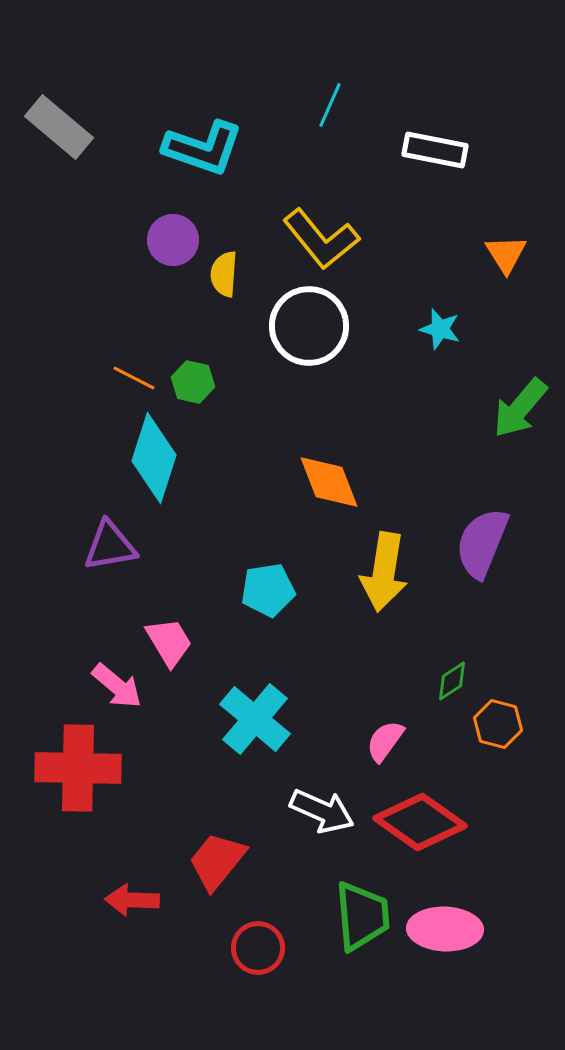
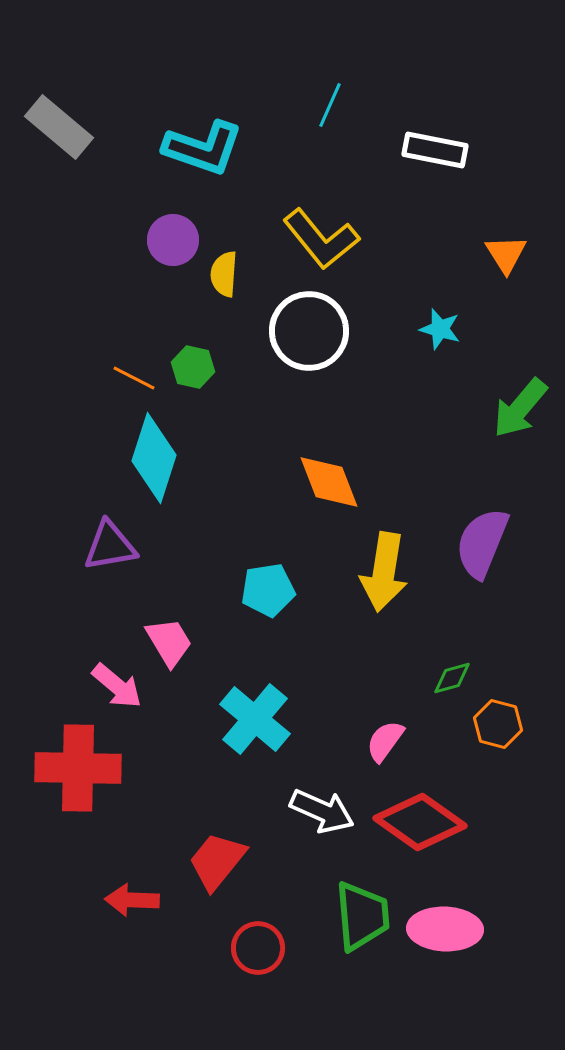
white circle: moved 5 px down
green hexagon: moved 15 px up
green diamond: moved 3 px up; rotated 18 degrees clockwise
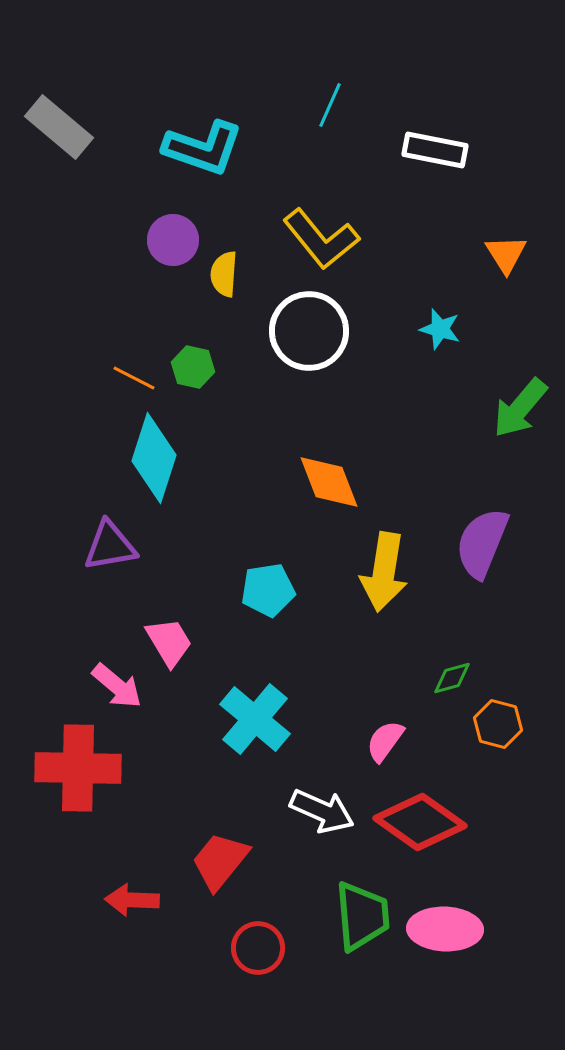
red trapezoid: moved 3 px right
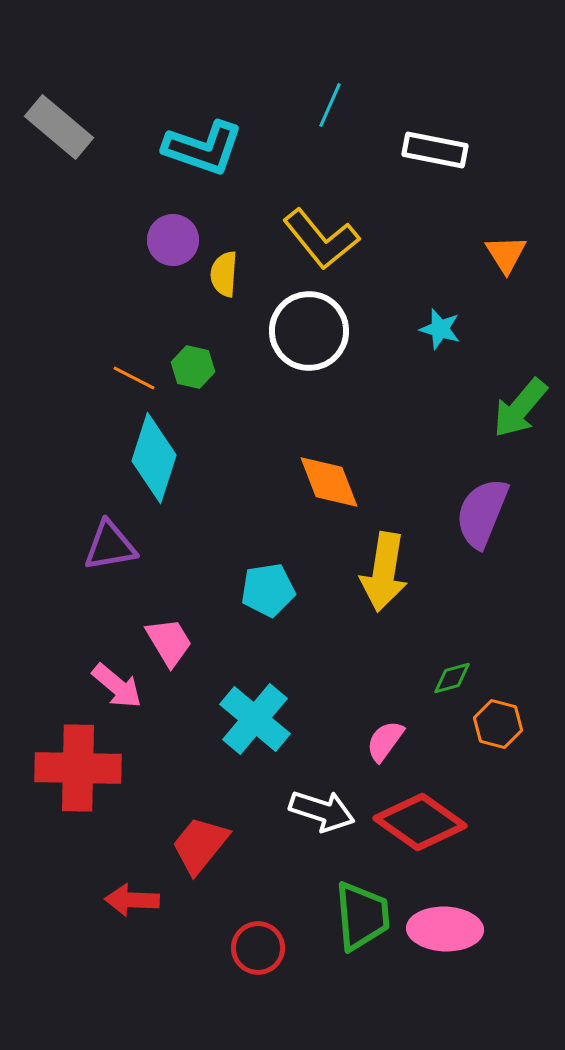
purple semicircle: moved 30 px up
white arrow: rotated 6 degrees counterclockwise
red trapezoid: moved 20 px left, 16 px up
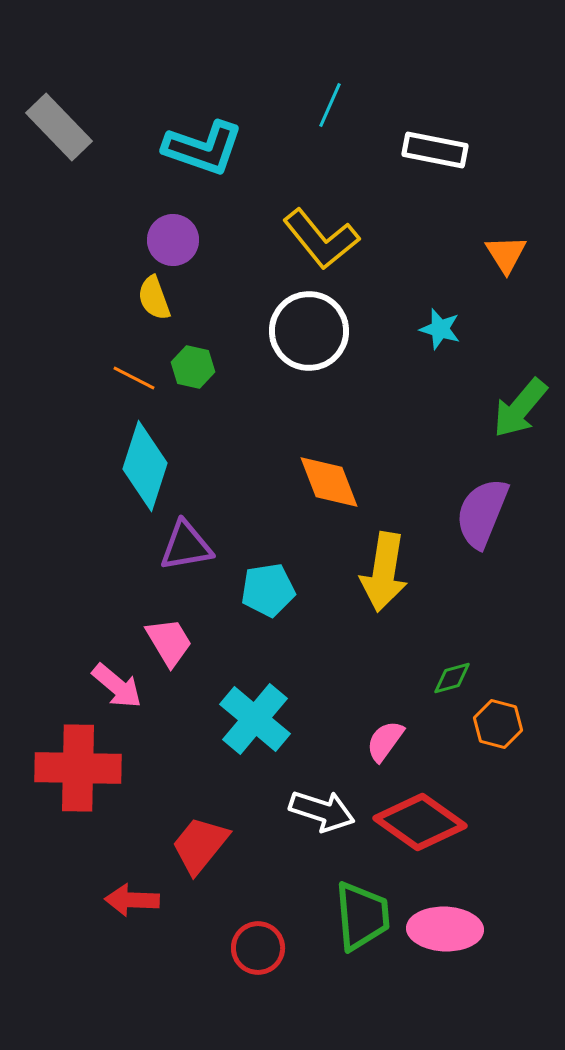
gray rectangle: rotated 6 degrees clockwise
yellow semicircle: moved 70 px left, 24 px down; rotated 24 degrees counterclockwise
cyan diamond: moved 9 px left, 8 px down
purple triangle: moved 76 px right
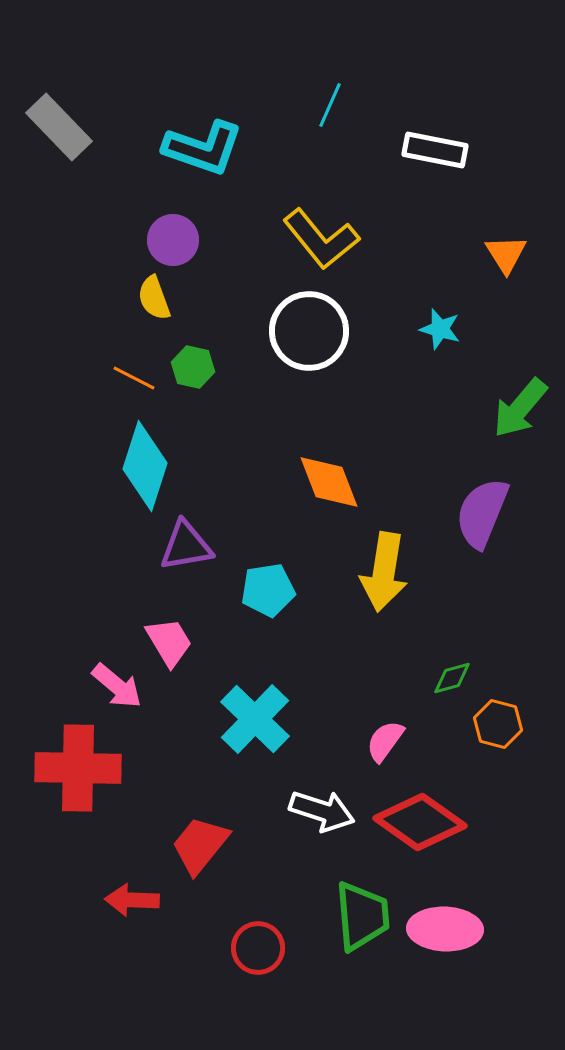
cyan cross: rotated 4 degrees clockwise
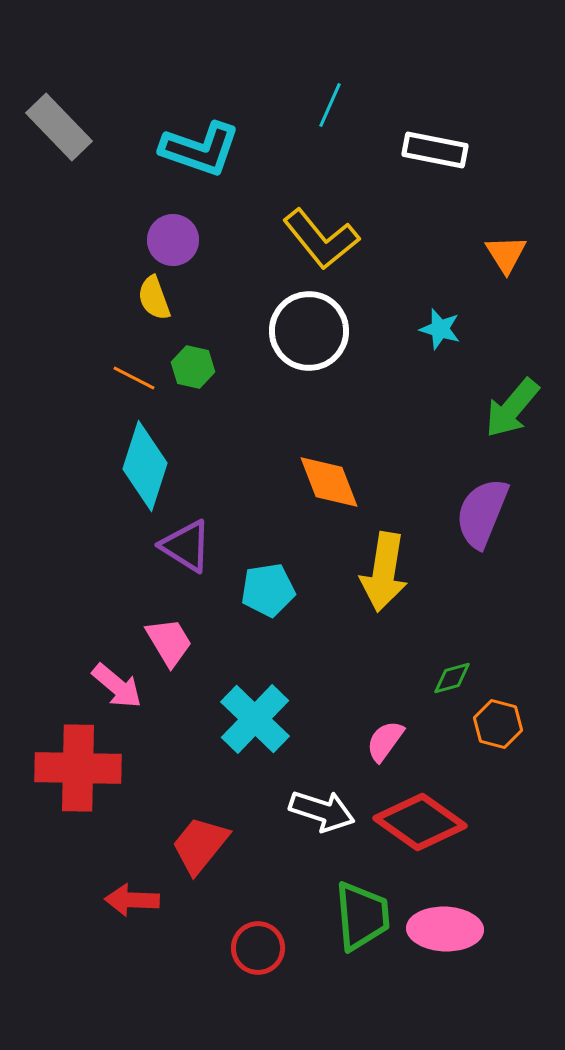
cyan L-shape: moved 3 px left, 1 px down
green arrow: moved 8 px left
purple triangle: rotated 42 degrees clockwise
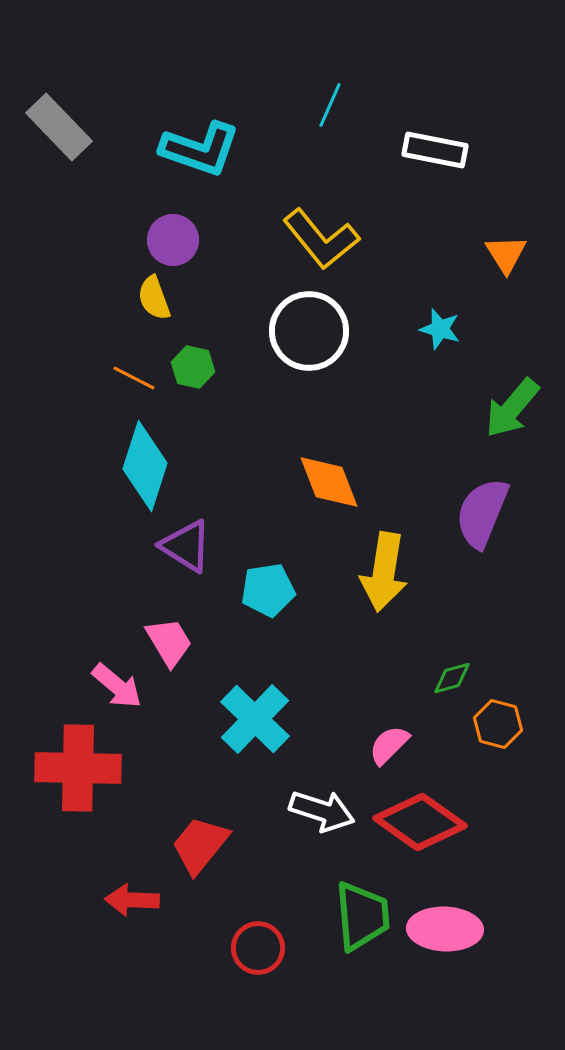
pink semicircle: moved 4 px right, 4 px down; rotated 9 degrees clockwise
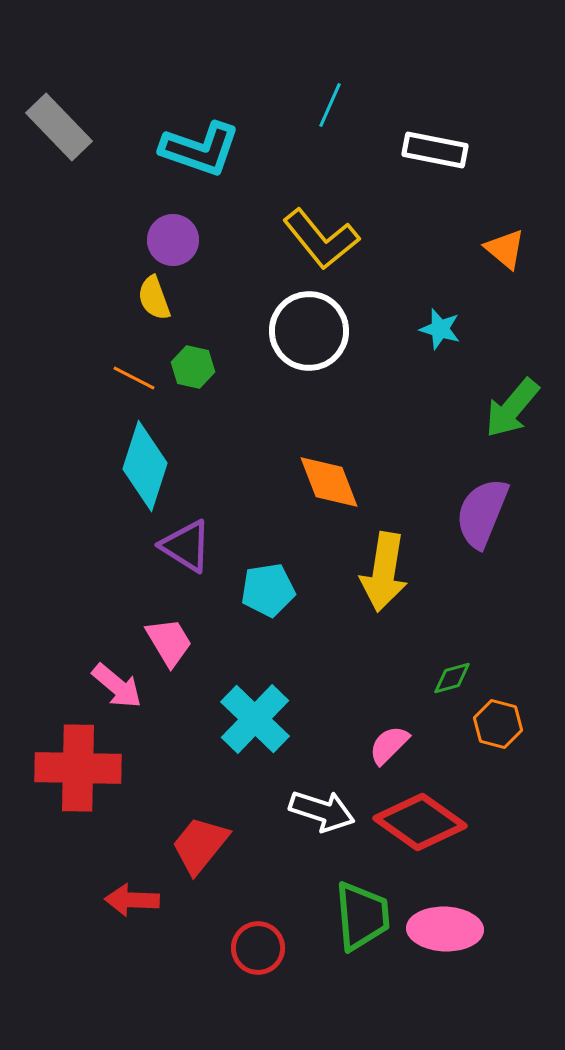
orange triangle: moved 1 px left, 5 px up; rotated 18 degrees counterclockwise
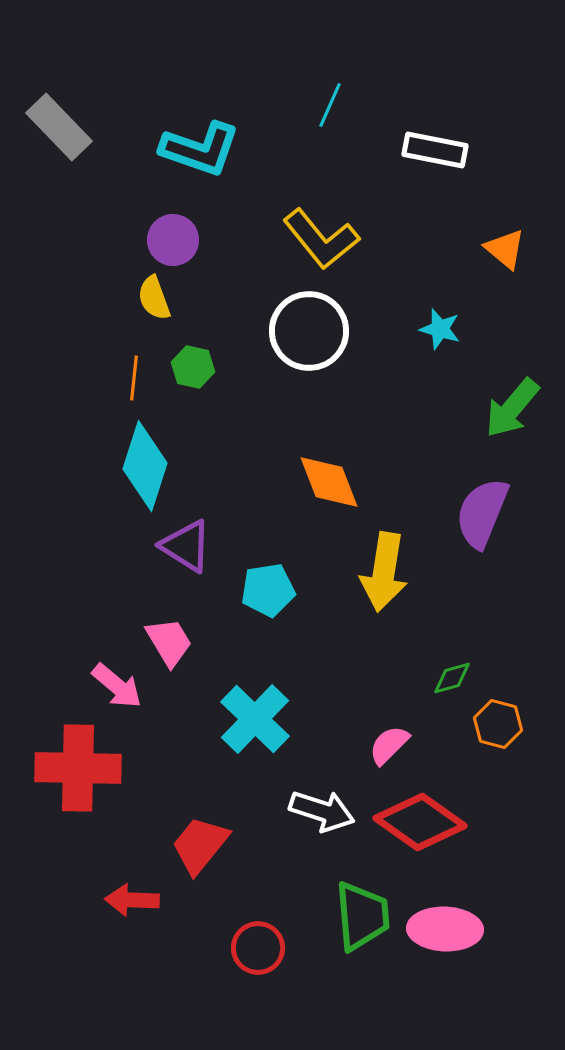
orange line: rotated 69 degrees clockwise
